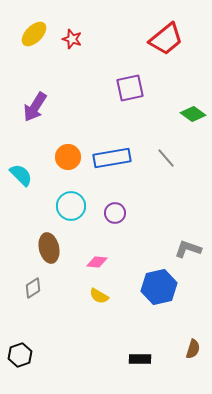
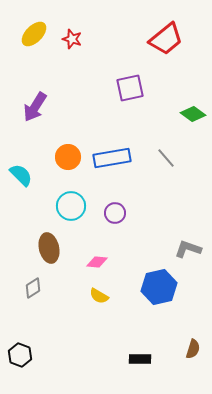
black hexagon: rotated 20 degrees counterclockwise
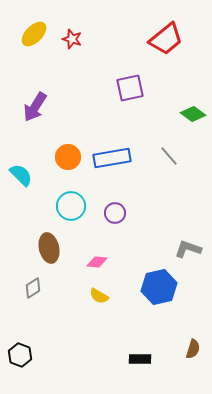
gray line: moved 3 px right, 2 px up
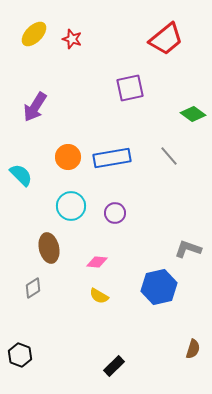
black rectangle: moved 26 px left, 7 px down; rotated 45 degrees counterclockwise
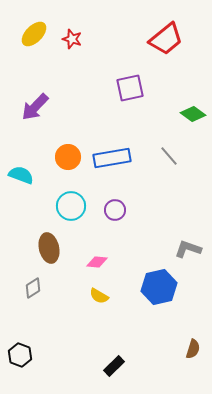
purple arrow: rotated 12 degrees clockwise
cyan semicircle: rotated 25 degrees counterclockwise
purple circle: moved 3 px up
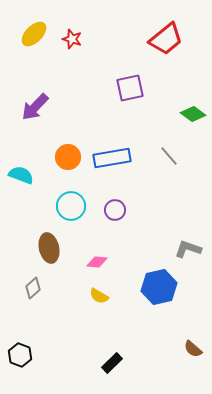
gray diamond: rotated 10 degrees counterclockwise
brown semicircle: rotated 114 degrees clockwise
black rectangle: moved 2 px left, 3 px up
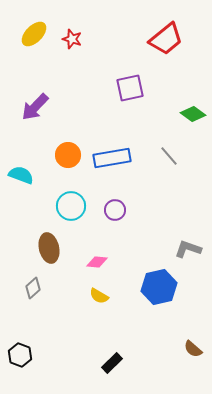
orange circle: moved 2 px up
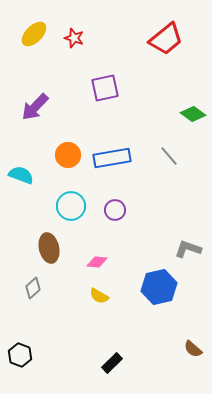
red star: moved 2 px right, 1 px up
purple square: moved 25 px left
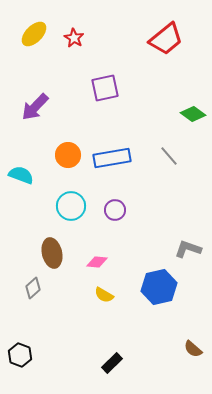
red star: rotated 12 degrees clockwise
brown ellipse: moved 3 px right, 5 px down
yellow semicircle: moved 5 px right, 1 px up
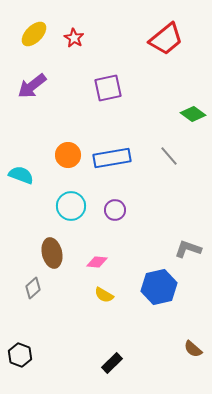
purple square: moved 3 px right
purple arrow: moved 3 px left, 21 px up; rotated 8 degrees clockwise
